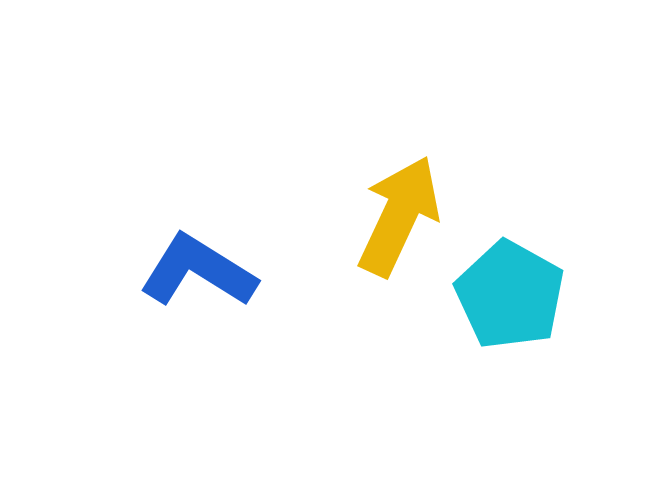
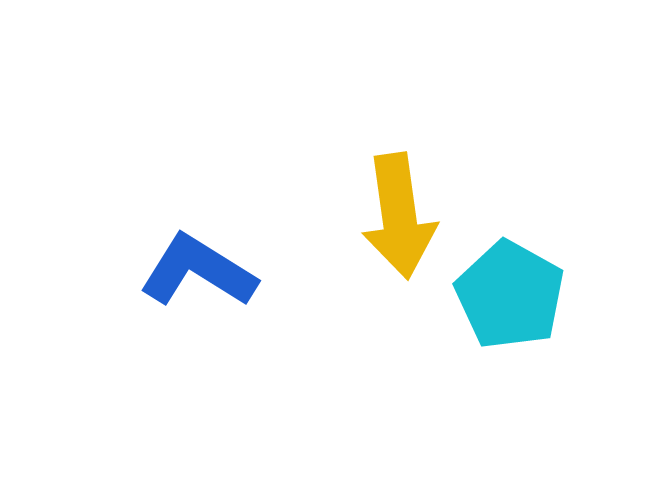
yellow arrow: rotated 147 degrees clockwise
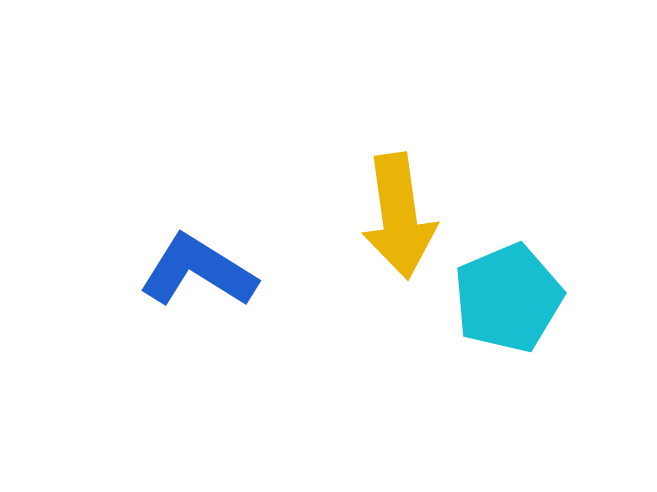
cyan pentagon: moved 2 px left, 3 px down; rotated 20 degrees clockwise
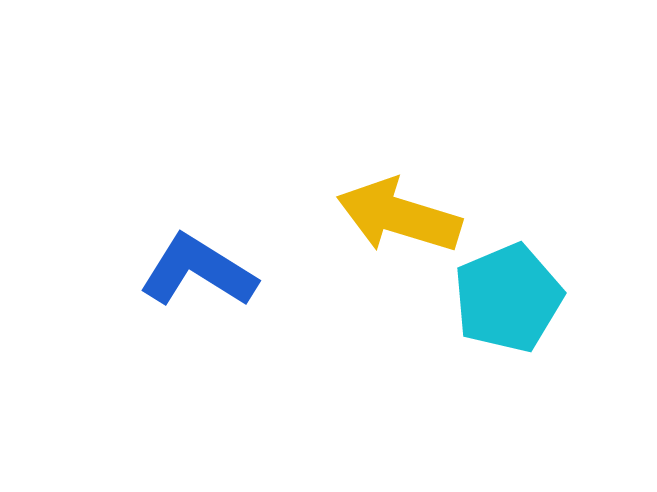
yellow arrow: rotated 115 degrees clockwise
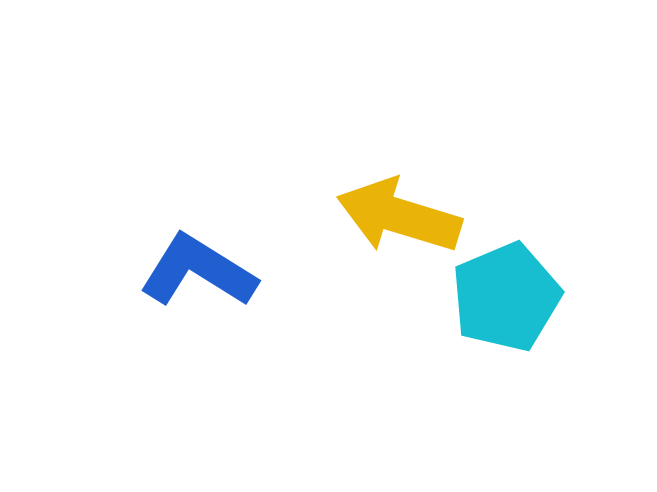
cyan pentagon: moved 2 px left, 1 px up
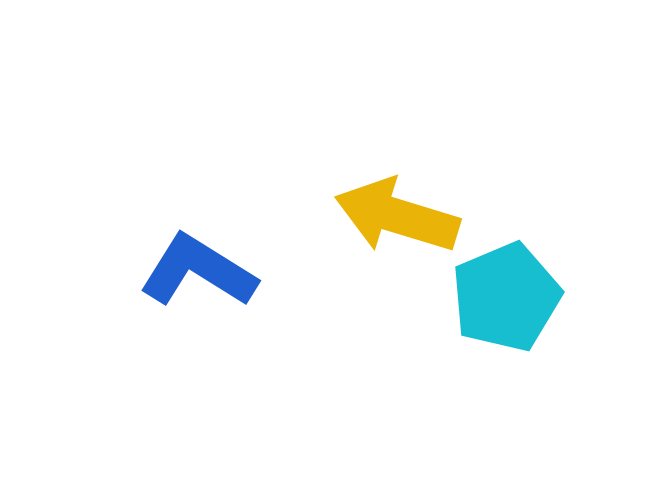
yellow arrow: moved 2 px left
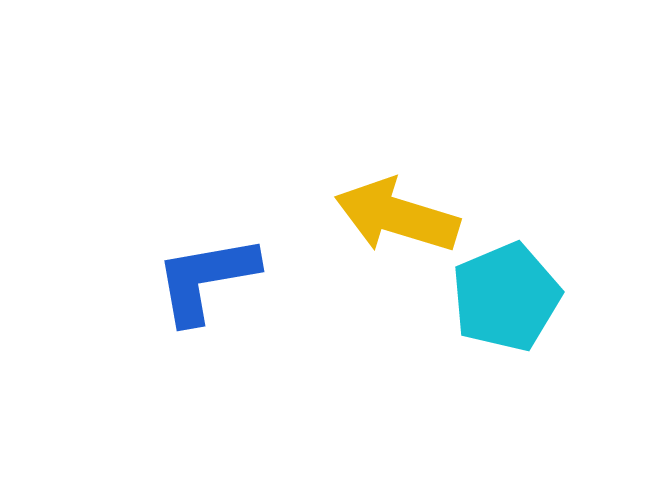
blue L-shape: moved 8 px right, 8 px down; rotated 42 degrees counterclockwise
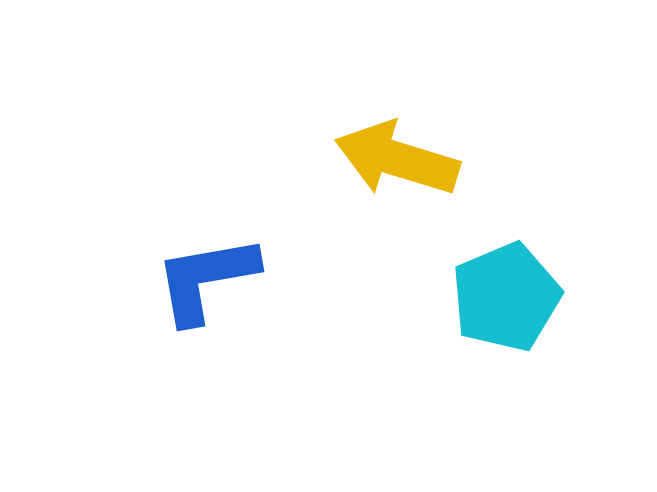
yellow arrow: moved 57 px up
